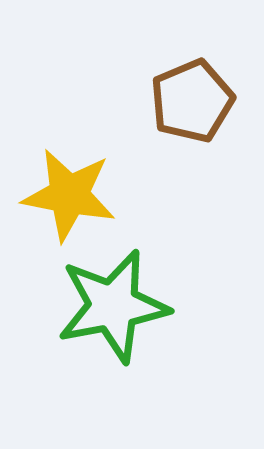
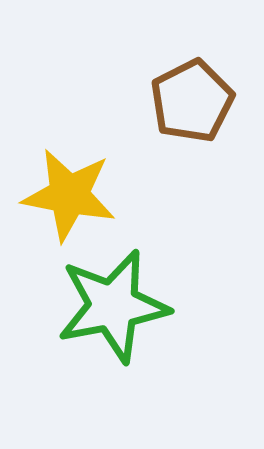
brown pentagon: rotated 4 degrees counterclockwise
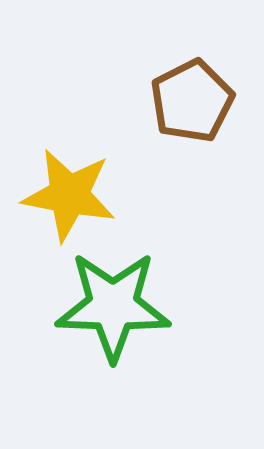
green star: rotated 13 degrees clockwise
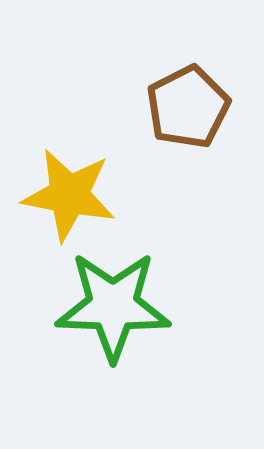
brown pentagon: moved 4 px left, 6 px down
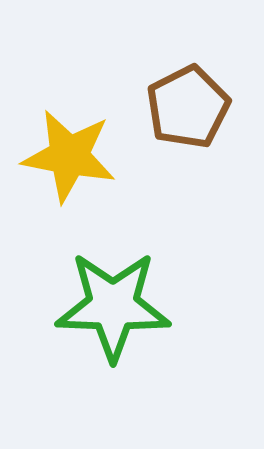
yellow star: moved 39 px up
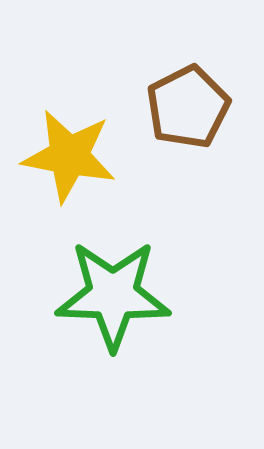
green star: moved 11 px up
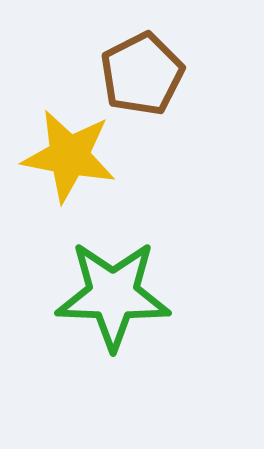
brown pentagon: moved 46 px left, 33 px up
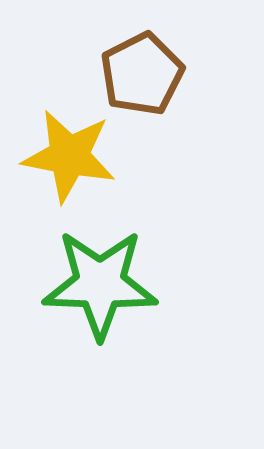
green star: moved 13 px left, 11 px up
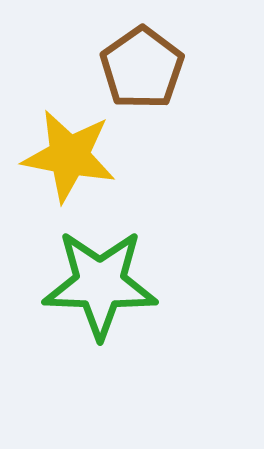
brown pentagon: moved 6 px up; rotated 8 degrees counterclockwise
